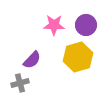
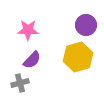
pink star: moved 26 px left, 5 px down
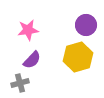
pink star: rotated 10 degrees counterclockwise
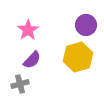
pink star: rotated 25 degrees counterclockwise
gray cross: moved 1 px down
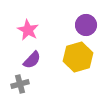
pink star: rotated 10 degrees counterclockwise
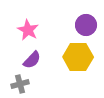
yellow hexagon: rotated 16 degrees clockwise
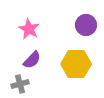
pink star: moved 1 px right, 1 px up
yellow hexagon: moved 2 px left, 7 px down
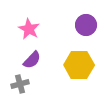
yellow hexagon: moved 3 px right, 1 px down
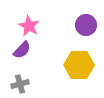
pink star: moved 3 px up
purple semicircle: moved 10 px left, 10 px up
